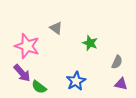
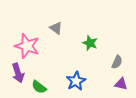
purple arrow: moved 4 px left; rotated 24 degrees clockwise
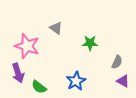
green star: rotated 21 degrees counterclockwise
purple triangle: moved 2 px right, 3 px up; rotated 16 degrees clockwise
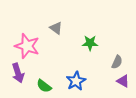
green semicircle: moved 5 px right, 1 px up
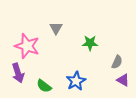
gray triangle: rotated 24 degrees clockwise
purple triangle: moved 1 px up
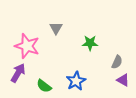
purple arrow: rotated 132 degrees counterclockwise
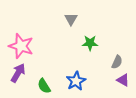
gray triangle: moved 15 px right, 9 px up
pink star: moved 6 px left
green semicircle: rotated 21 degrees clockwise
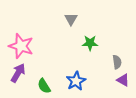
gray semicircle: rotated 32 degrees counterclockwise
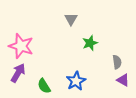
green star: rotated 21 degrees counterclockwise
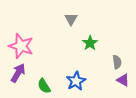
green star: rotated 14 degrees counterclockwise
